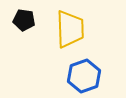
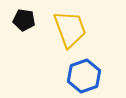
yellow trapezoid: rotated 18 degrees counterclockwise
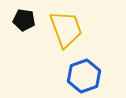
yellow trapezoid: moved 4 px left
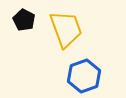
black pentagon: rotated 20 degrees clockwise
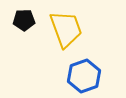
black pentagon: rotated 30 degrees counterclockwise
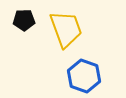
blue hexagon: rotated 20 degrees counterclockwise
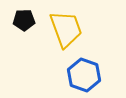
blue hexagon: moved 1 px up
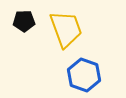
black pentagon: moved 1 px down
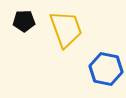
blue hexagon: moved 22 px right, 6 px up; rotated 8 degrees counterclockwise
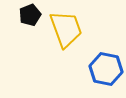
black pentagon: moved 6 px right, 6 px up; rotated 20 degrees counterclockwise
